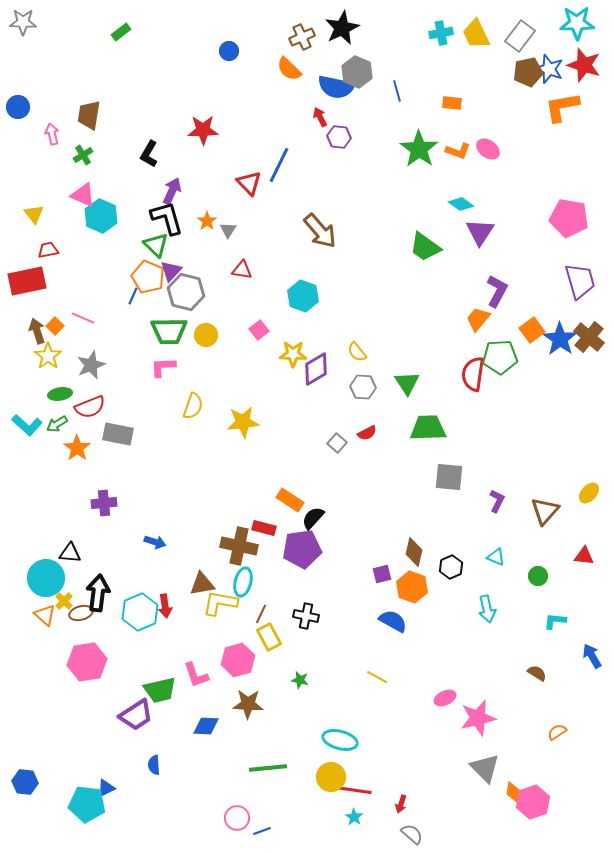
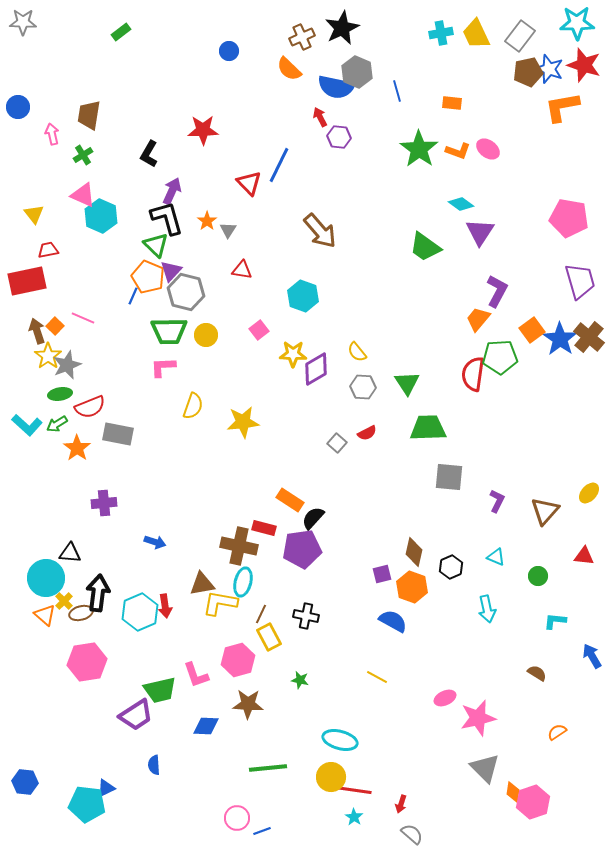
gray star at (91, 365): moved 24 px left
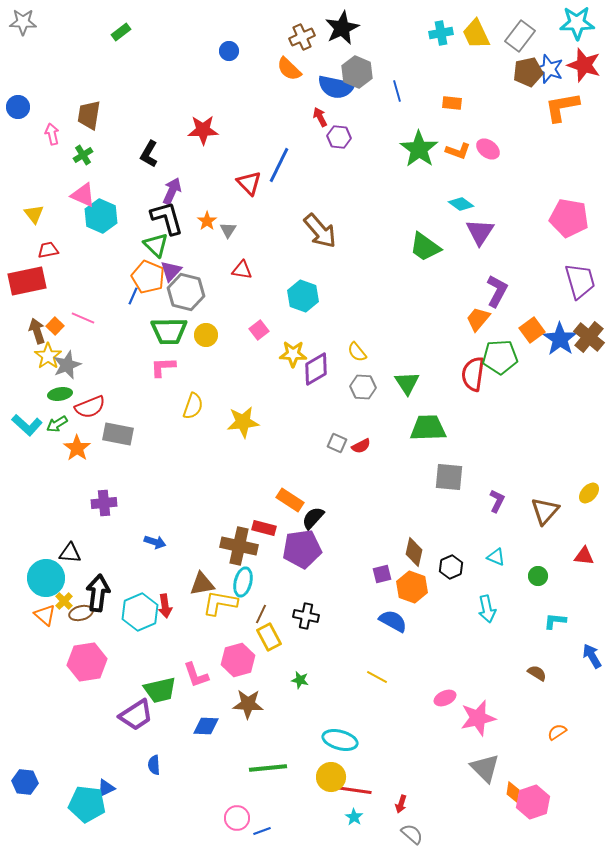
red semicircle at (367, 433): moved 6 px left, 13 px down
gray square at (337, 443): rotated 18 degrees counterclockwise
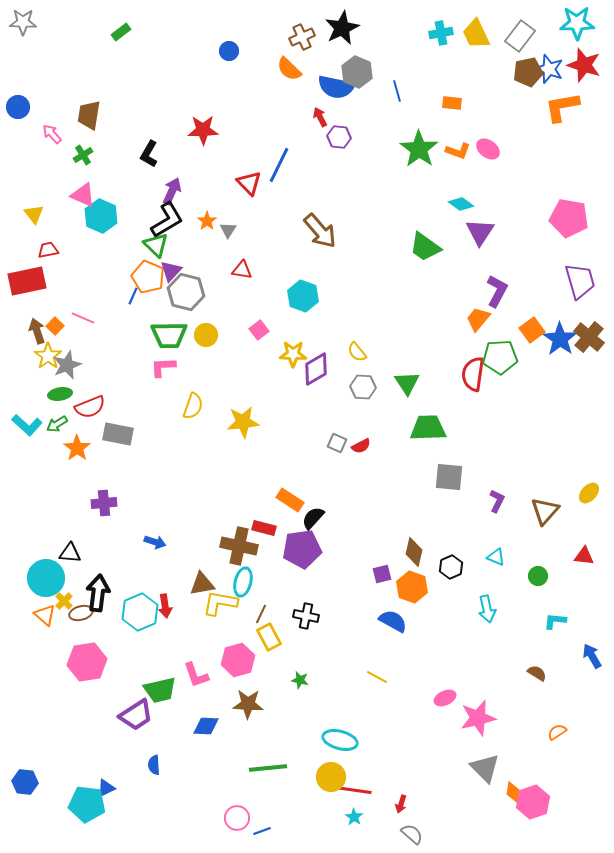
pink arrow at (52, 134): rotated 30 degrees counterclockwise
black L-shape at (167, 218): moved 2 px down; rotated 75 degrees clockwise
green trapezoid at (169, 331): moved 4 px down
